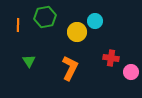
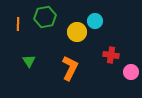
orange line: moved 1 px up
red cross: moved 3 px up
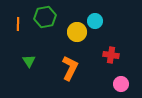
pink circle: moved 10 px left, 12 px down
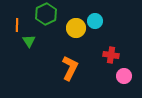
green hexagon: moved 1 px right, 3 px up; rotated 15 degrees counterclockwise
orange line: moved 1 px left, 1 px down
yellow circle: moved 1 px left, 4 px up
green triangle: moved 20 px up
pink circle: moved 3 px right, 8 px up
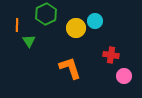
orange L-shape: rotated 45 degrees counterclockwise
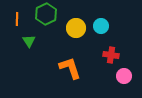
cyan circle: moved 6 px right, 5 px down
orange line: moved 6 px up
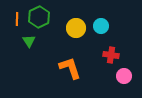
green hexagon: moved 7 px left, 3 px down
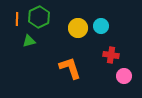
yellow circle: moved 2 px right
green triangle: rotated 48 degrees clockwise
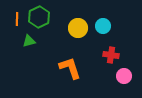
cyan circle: moved 2 px right
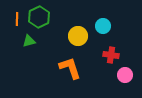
yellow circle: moved 8 px down
pink circle: moved 1 px right, 1 px up
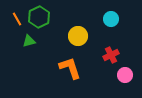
orange line: rotated 32 degrees counterclockwise
cyan circle: moved 8 px right, 7 px up
red cross: rotated 35 degrees counterclockwise
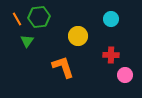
green hexagon: rotated 20 degrees clockwise
green triangle: moved 2 px left; rotated 40 degrees counterclockwise
red cross: rotated 28 degrees clockwise
orange L-shape: moved 7 px left, 1 px up
